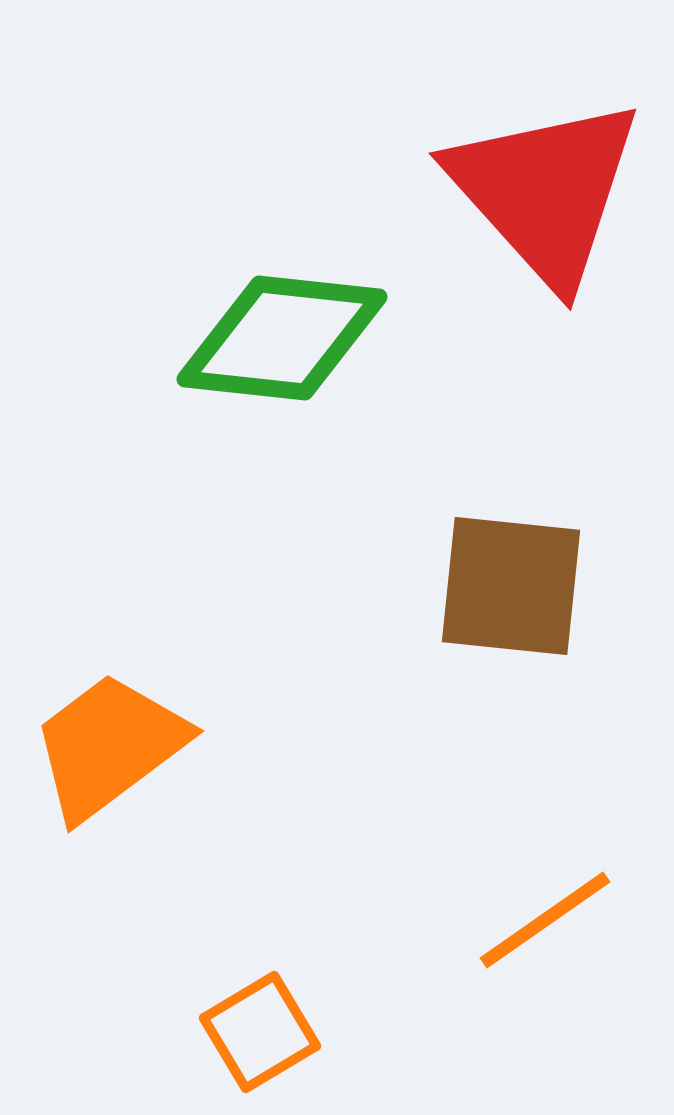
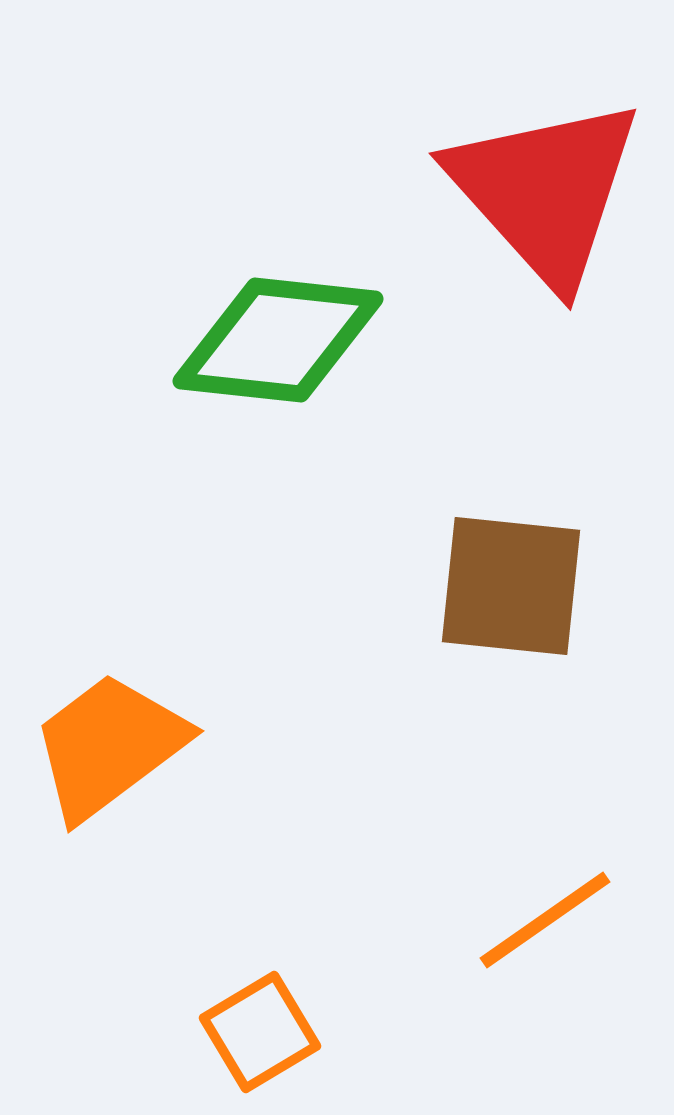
green diamond: moved 4 px left, 2 px down
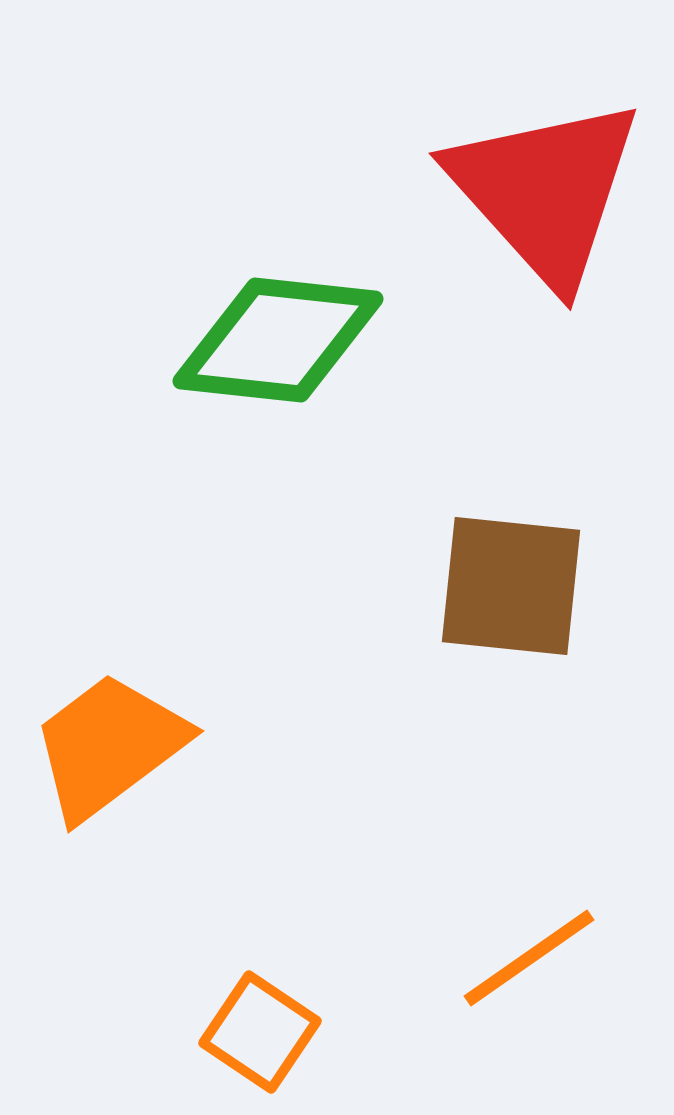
orange line: moved 16 px left, 38 px down
orange square: rotated 25 degrees counterclockwise
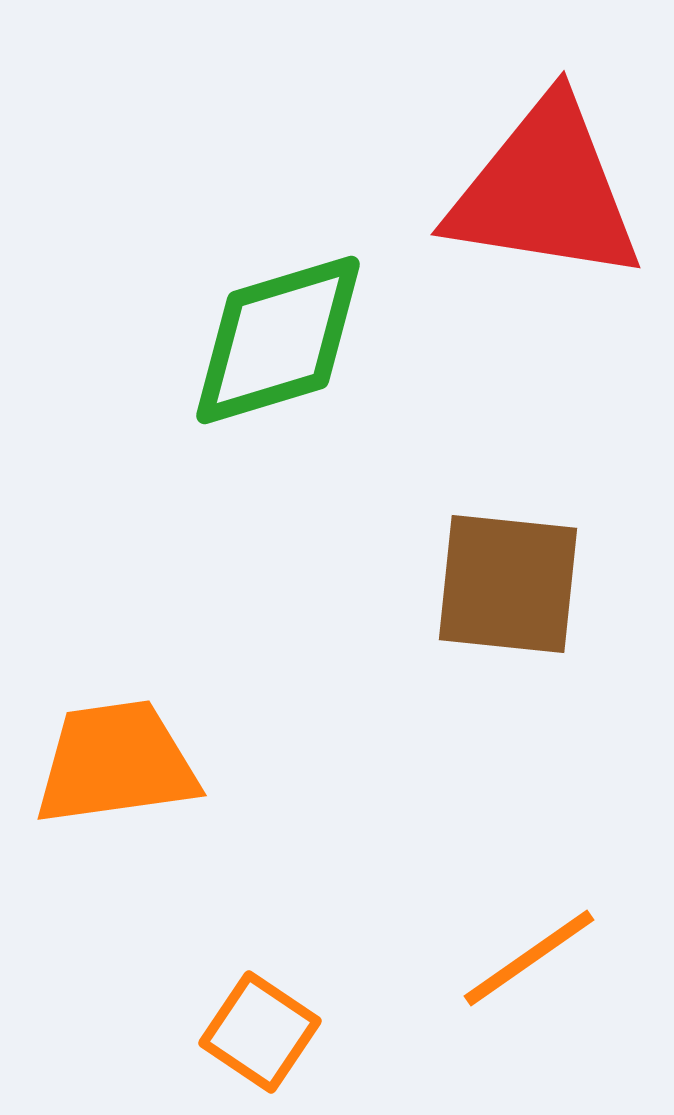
red triangle: rotated 39 degrees counterclockwise
green diamond: rotated 23 degrees counterclockwise
brown square: moved 3 px left, 2 px up
orange trapezoid: moved 7 px right, 17 px down; rotated 29 degrees clockwise
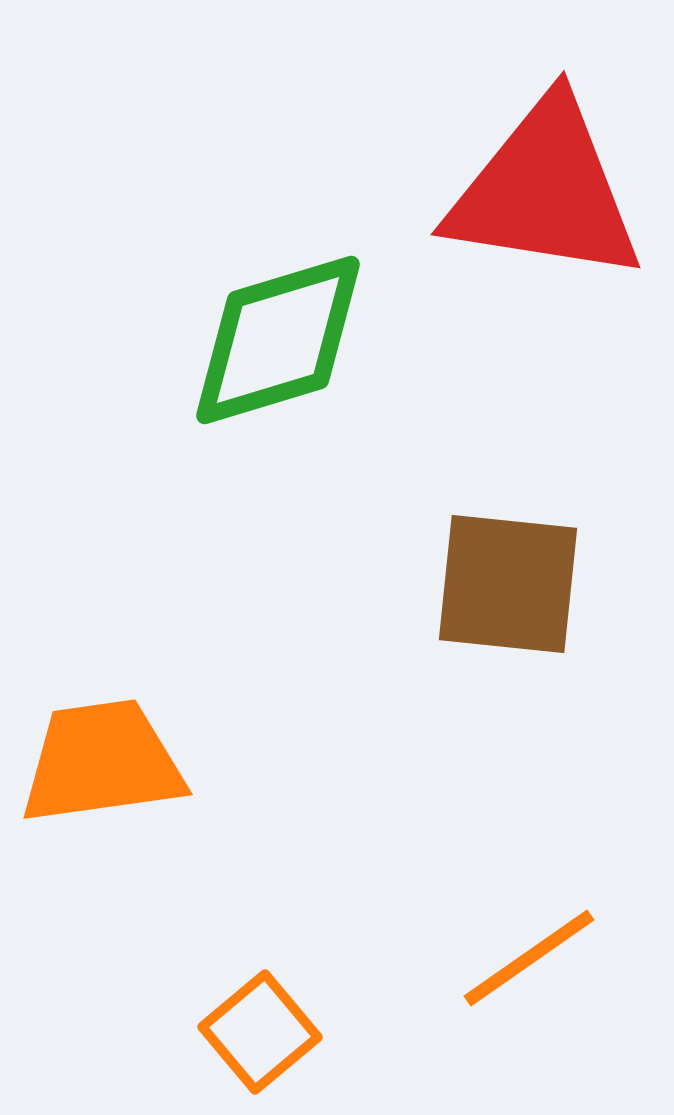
orange trapezoid: moved 14 px left, 1 px up
orange square: rotated 16 degrees clockwise
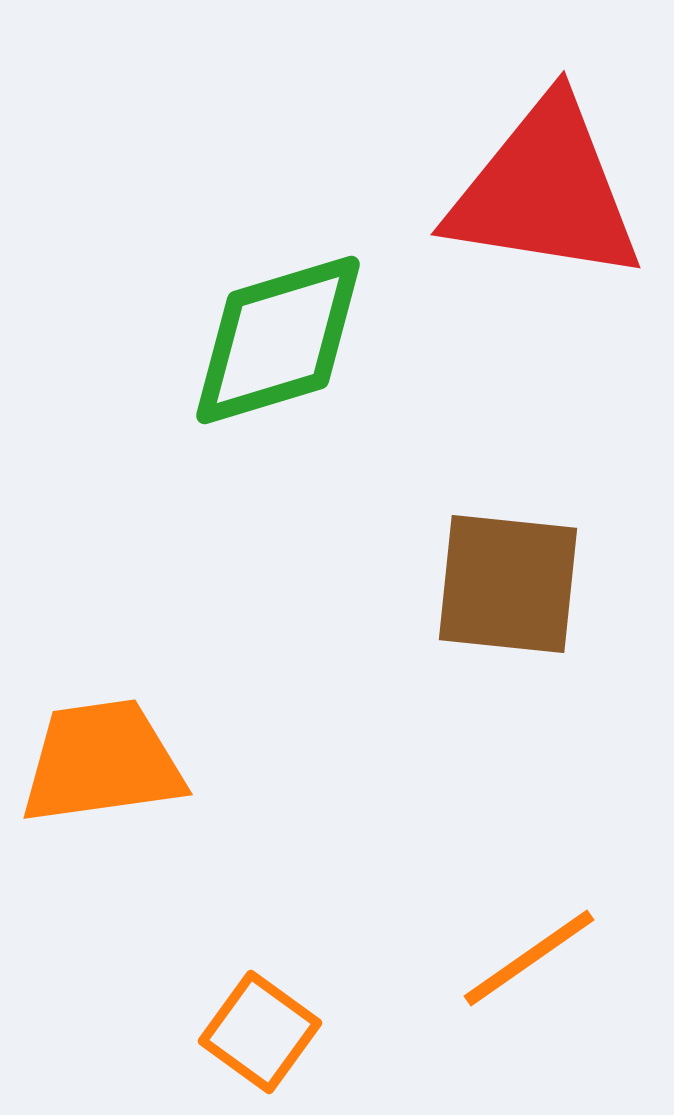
orange square: rotated 14 degrees counterclockwise
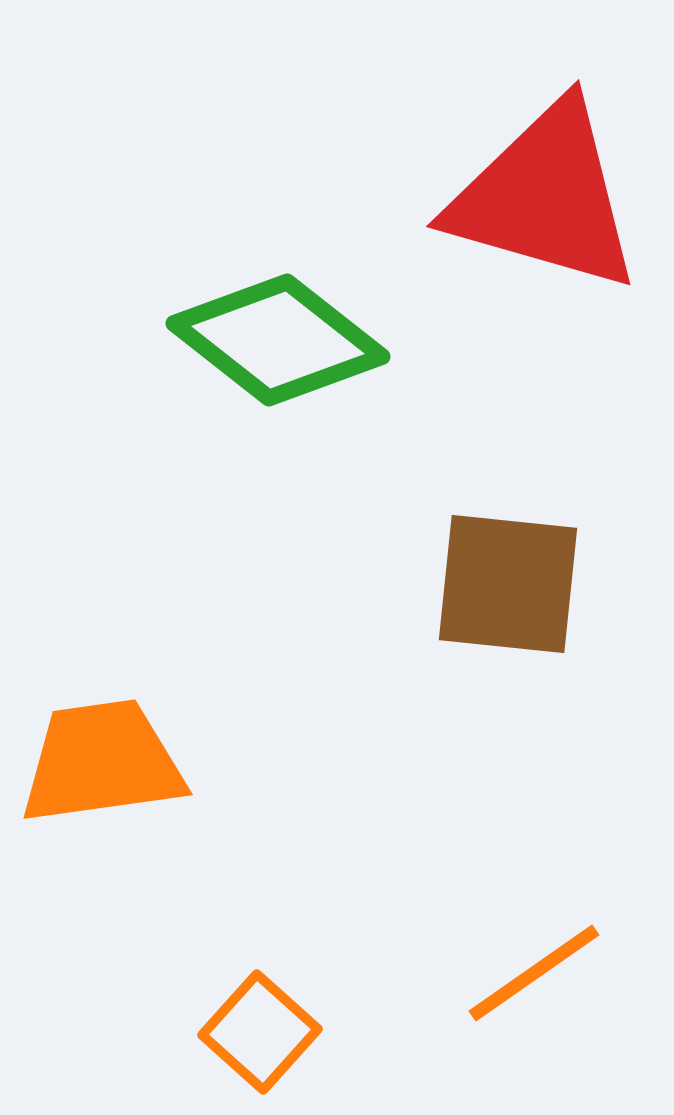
red triangle: moved 6 px down; rotated 7 degrees clockwise
green diamond: rotated 55 degrees clockwise
orange line: moved 5 px right, 15 px down
orange square: rotated 6 degrees clockwise
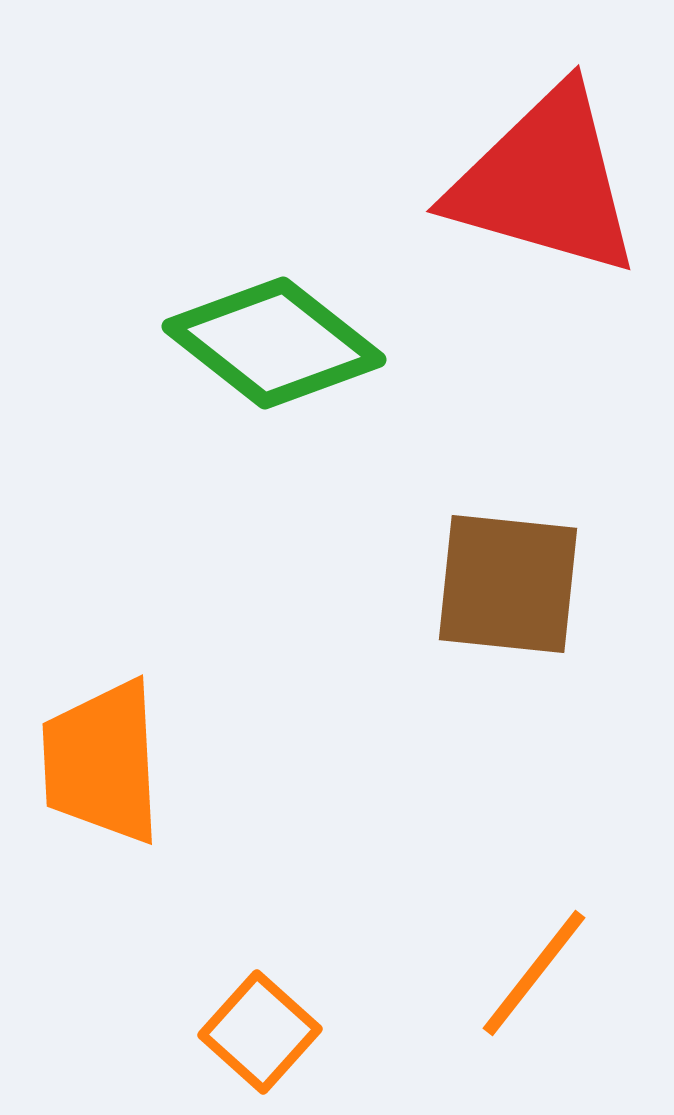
red triangle: moved 15 px up
green diamond: moved 4 px left, 3 px down
orange trapezoid: rotated 85 degrees counterclockwise
orange line: rotated 17 degrees counterclockwise
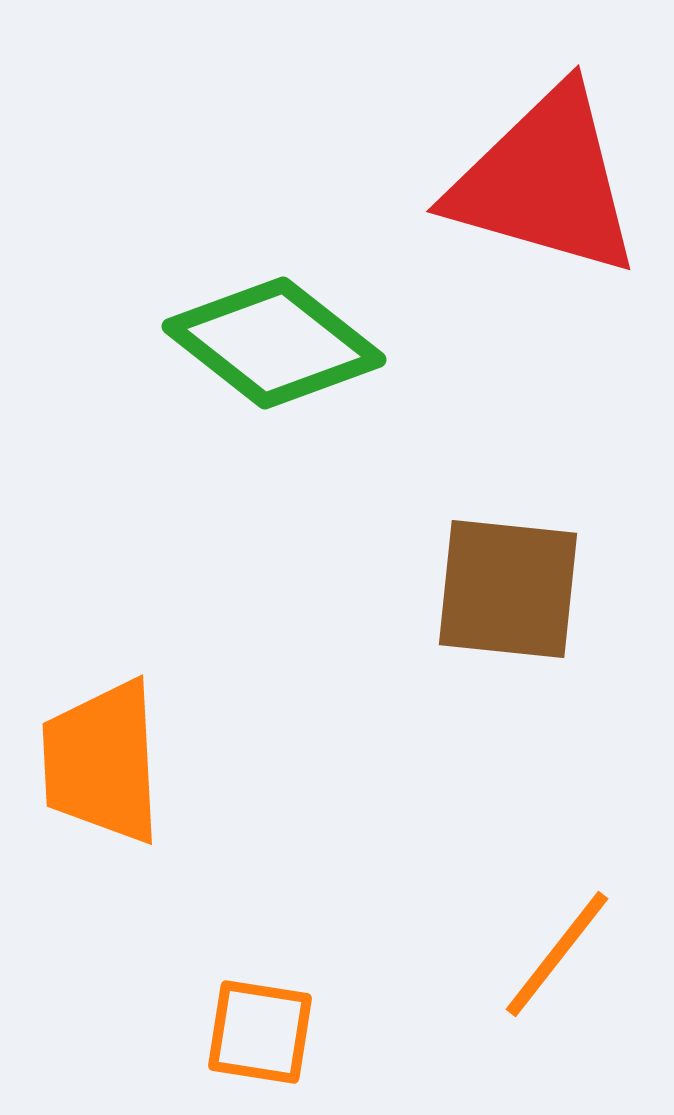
brown square: moved 5 px down
orange line: moved 23 px right, 19 px up
orange square: rotated 33 degrees counterclockwise
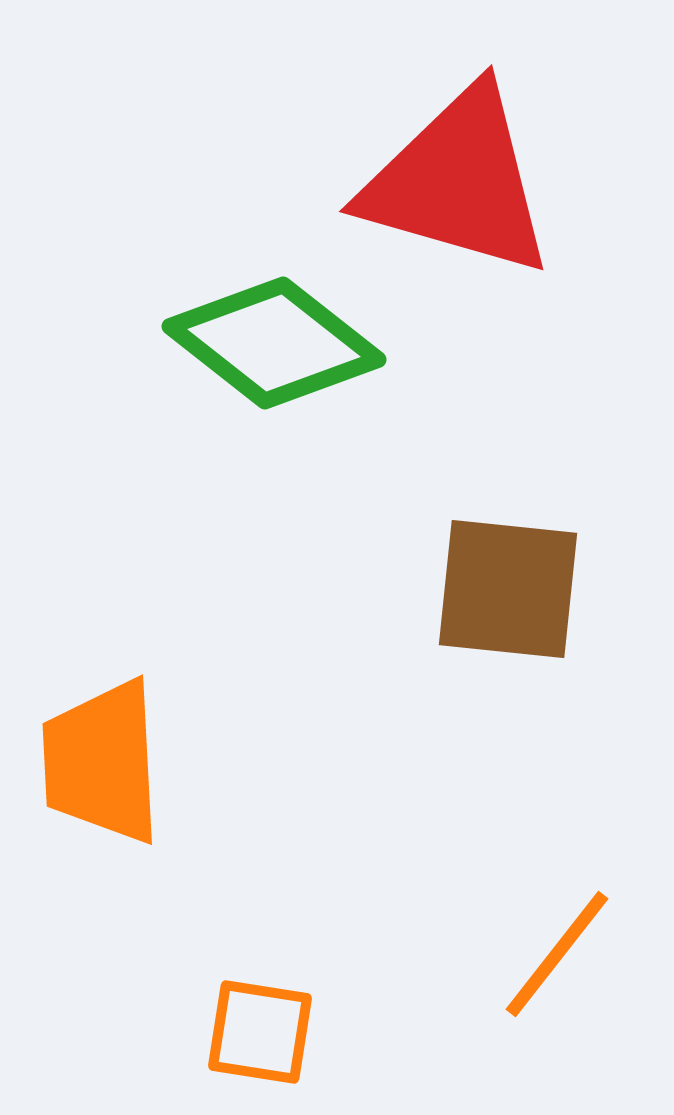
red triangle: moved 87 px left
